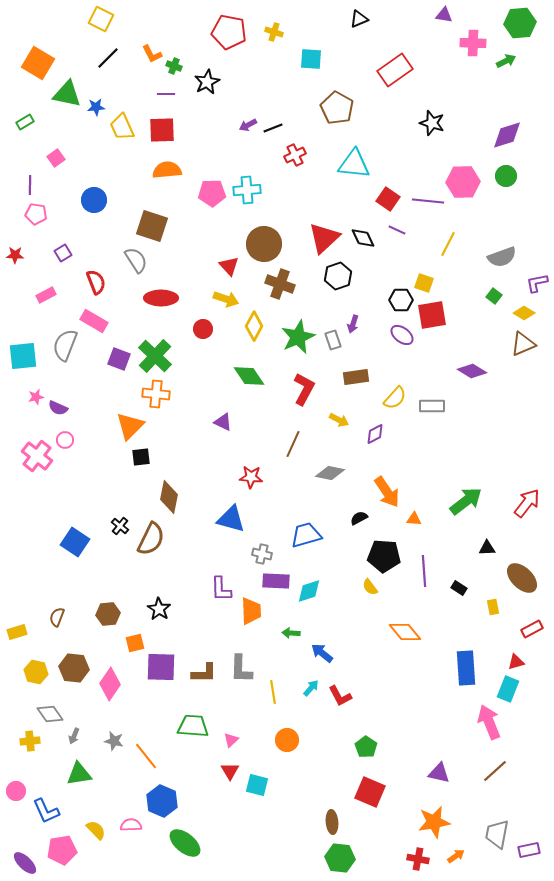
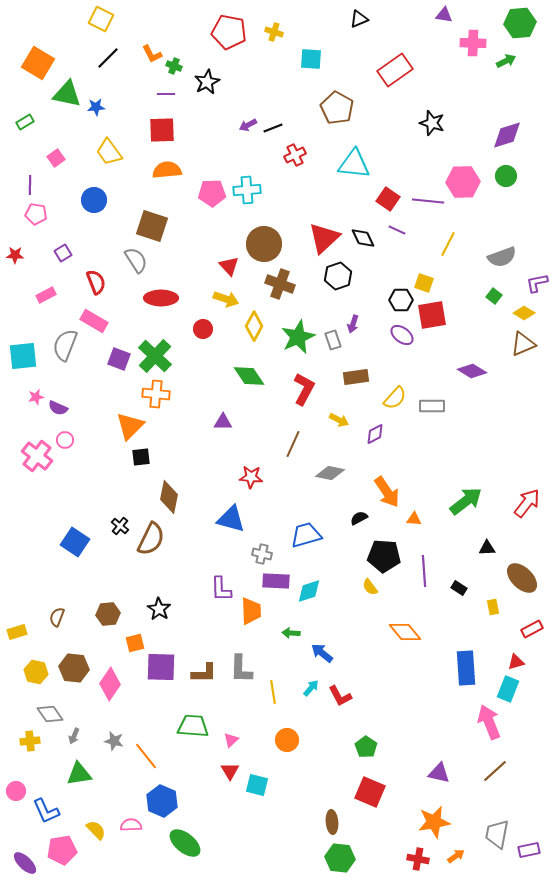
yellow trapezoid at (122, 127): moved 13 px left, 25 px down; rotated 12 degrees counterclockwise
purple triangle at (223, 422): rotated 24 degrees counterclockwise
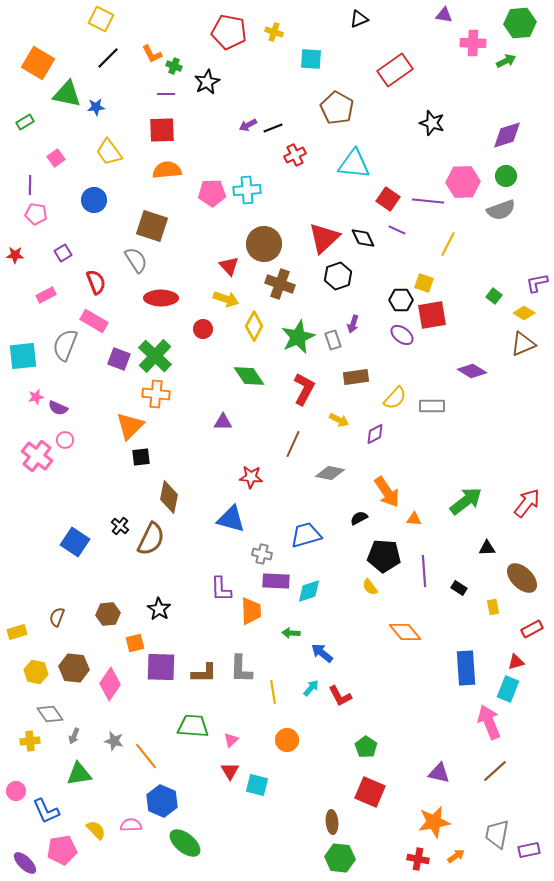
gray semicircle at (502, 257): moved 1 px left, 47 px up
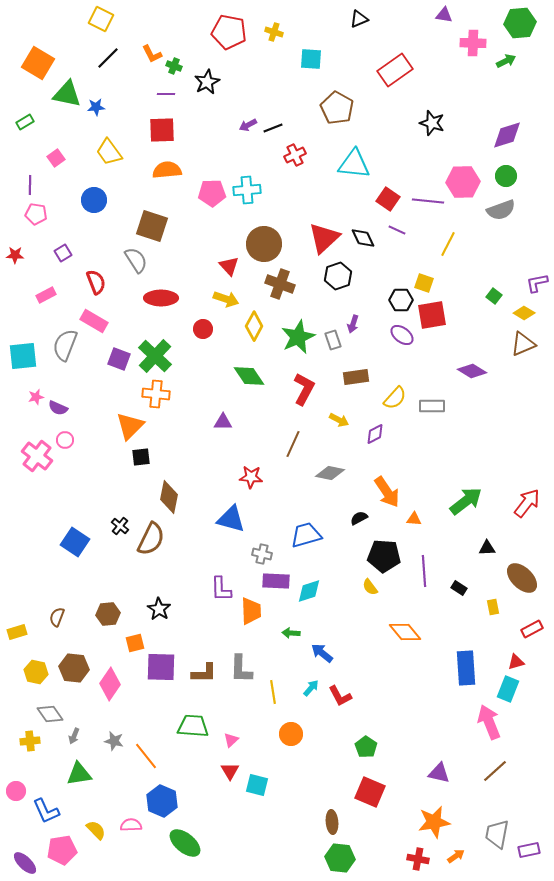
orange circle at (287, 740): moved 4 px right, 6 px up
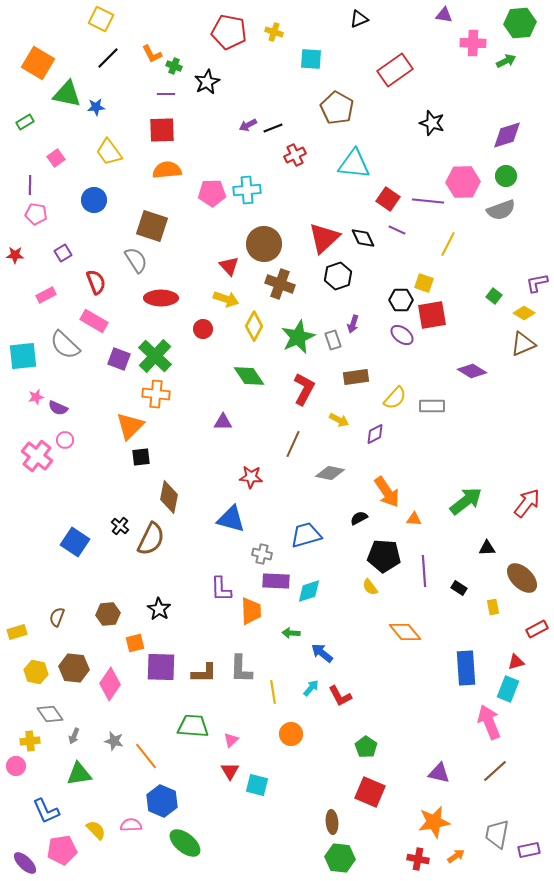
gray semicircle at (65, 345): rotated 68 degrees counterclockwise
red rectangle at (532, 629): moved 5 px right
pink circle at (16, 791): moved 25 px up
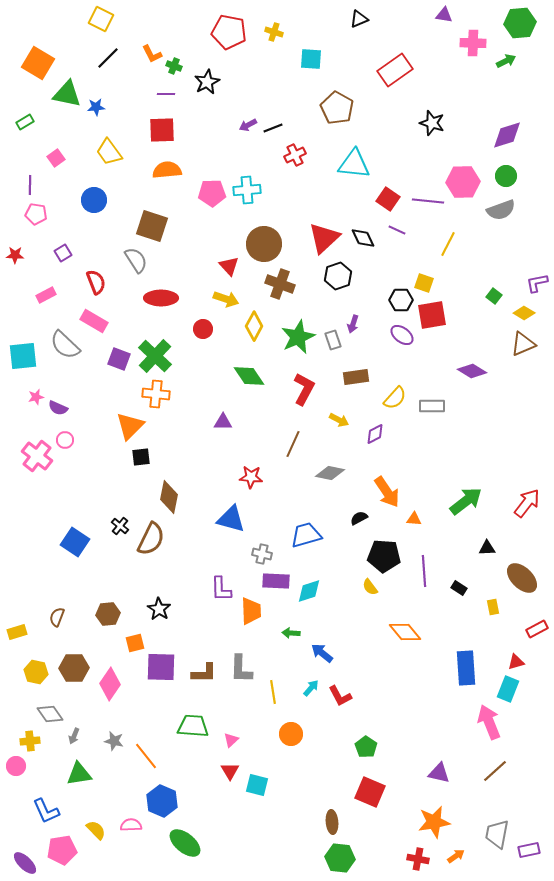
brown hexagon at (74, 668): rotated 8 degrees counterclockwise
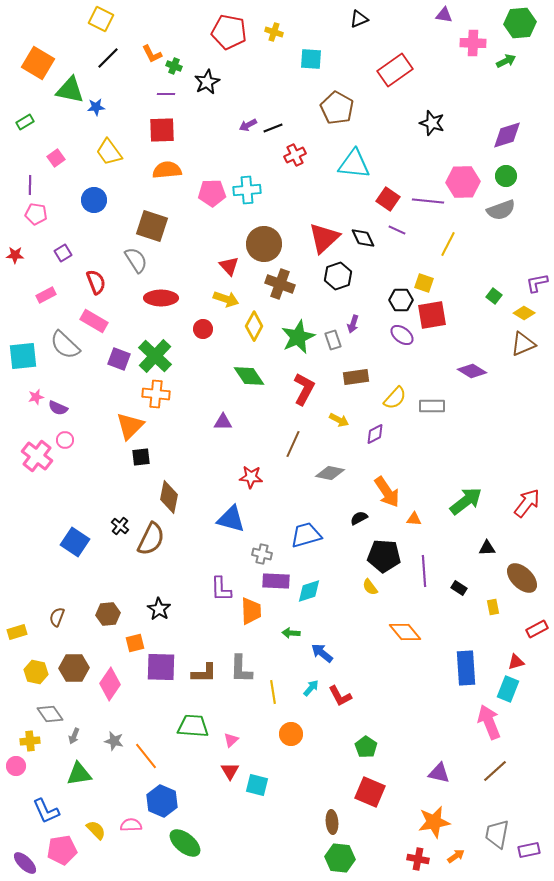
green triangle at (67, 94): moved 3 px right, 4 px up
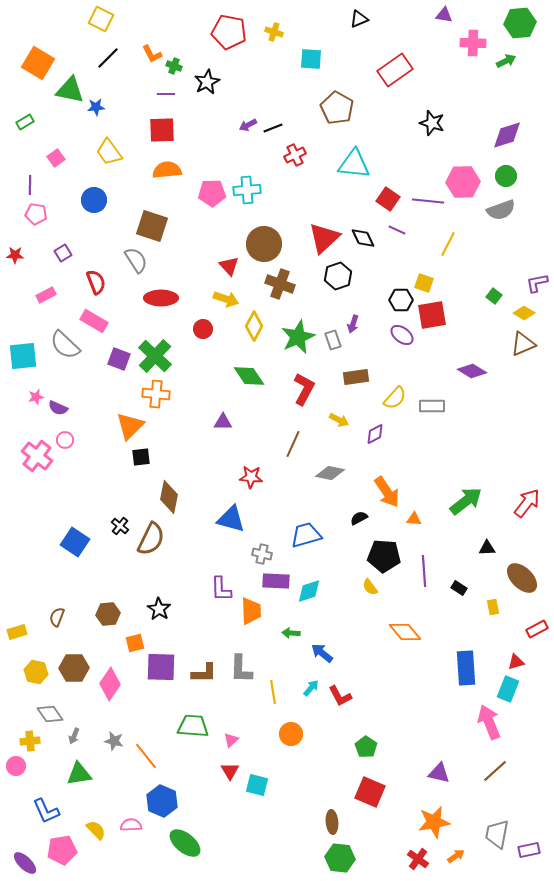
red cross at (418, 859): rotated 25 degrees clockwise
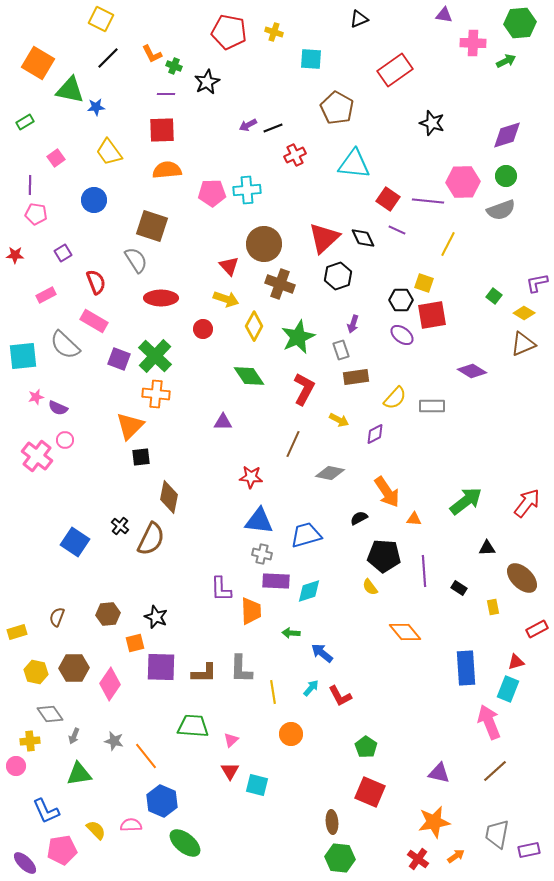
gray rectangle at (333, 340): moved 8 px right, 10 px down
blue triangle at (231, 519): moved 28 px right, 2 px down; rotated 8 degrees counterclockwise
black star at (159, 609): moved 3 px left, 8 px down; rotated 10 degrees counterclockwise
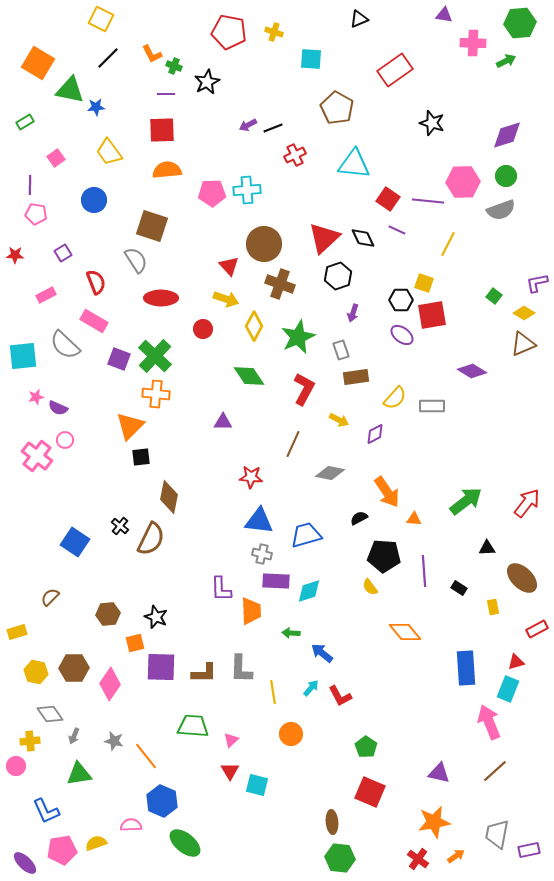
purple arrow at (353, 324): moved 11 px up
brown semicircle at (57, 617): moved 7 px left, 20 px up; rotated 24 degrees clockwise
yellow semicircle at (96, 830): moved 13 px down; rotated 65 degrees counterclockwise
